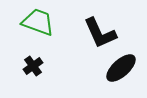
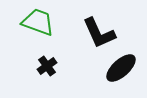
black L-shape: moved 1 px left
black cross: moved 14 px right
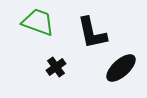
black L-shape: moved 7 px left; rotated 12 degrees clockwise
black cross: moved 9 px right, 1 px down
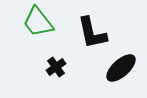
green trapezoid: rotated 148 degrees counterclockwise
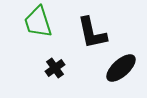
green trapezoid: rotated 20 degrees clockwise
black cross: moved 1 px left, 1 px down
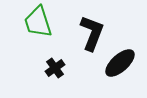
black L-shape: rotated 147 degrees counterclockwise
black ellipse: moved 1 px left, 5 px up
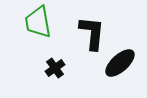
green trapezoid: rotated 8 degrees clockwise
black L-shape: rotated 15 degrees counterclockwise
